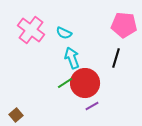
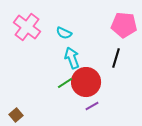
pink cross: moved 4 px left, 3 px up
red circle: moved 1 px right, 1 px up
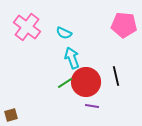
black line: moved 18 px down; rotated 30 degrees counterclockwise
purple line: rotated 40 degrees clockwise
brown square: moved 5 px left; rotated 24 degrees clockwise
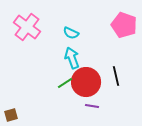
pink pentagon: rotated 15 degrees clockwise
cyan semicircle: moved 7 px right
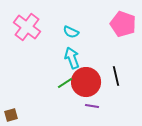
pink pentagon: moved 1 px left, 1 px up
cyan semicircle: moved 1 px up
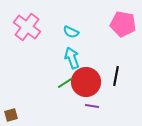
pink pentagon: rotated 10 degrees counterclockwise
black line: rotated 24 degrees clockwise
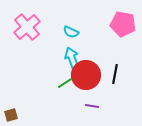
pink cross: rotated 12 degrees clockwise
black line: moved 1 px left, 2 px up
red circle: moved 7 px up
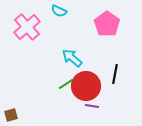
pink pentagon: moved 16 px left; rotated 25 degrees clockwise
cyan semicircle: moved 12 px left, 21 px up
cyan arrow: rotated 30 degrees counterclockwise
red circle: moved 11 px down
green line: moved 1 px right, 1 px down
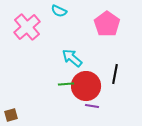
green line: rotated 28 degrees clockwise
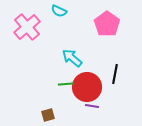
red circle: moved 1 px right, 1 px down
brown square: moved 37 px right
